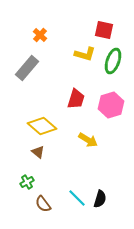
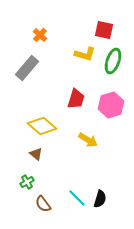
brown triangle: moved 2 px left, 2 px down
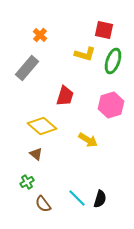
red trapezoid: moved 11 px left, 3 px up
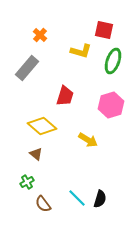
yellow L-shape: moved 4 px left, 3 px up
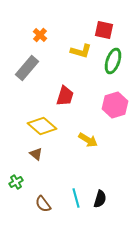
pink hexagon: moved 4 px right
green cross: moved 11 px left
cyan line: moved 1 px left; rotated 30 degrees clockwise
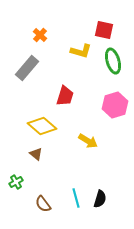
green ellipse: rotated 35 degrees counterclockwise
yellow arrow: moved 1 px down
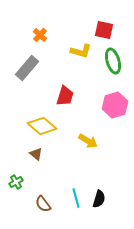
black semicircle: moved 1 px left
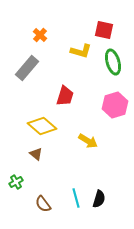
green ellipse: moved 1 px down
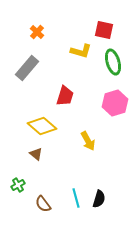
orange cross: moved 3 px left, 3 px up
pink hexagon: moved 2 px up
yellow arrow: rotated 30 degrees clockwise
green cross: moved 2 px right, 3 px down
